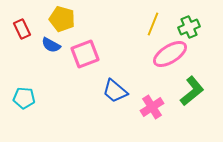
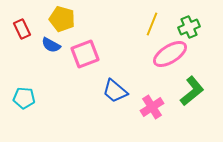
yellow line: moved 1 px left
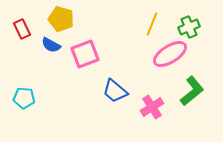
yellow pentagon: moved 1 px left
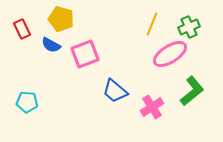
cyan pentagon: moved 3 px right, 4 px down
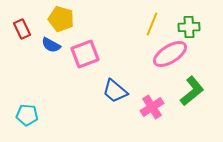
green cross: rotated 20 degrees clockwise
cyan pentagon: moved 13 px down
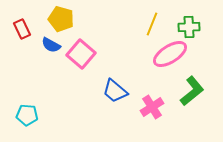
pink square: moved 4 px left; rotated 28 degrees counterclockwise
